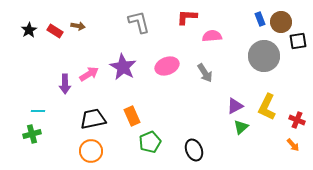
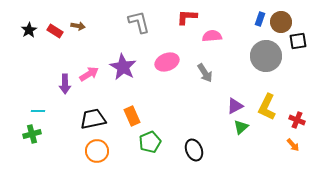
blue rectangle: rotated 40 degrees clockwise
gray circle: moved 2 px right
pink ellipse: moved 4 px up
orange circle: moved 6 px right
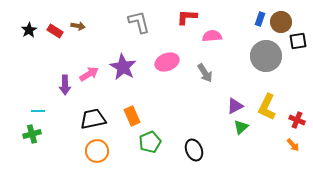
purple arrow: moved 1 px down
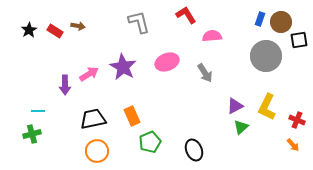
red L-shape: moved 1 px left, 2 px up; rotated 55 degrees clockwise
black square: moved 1 px right, 1 px up
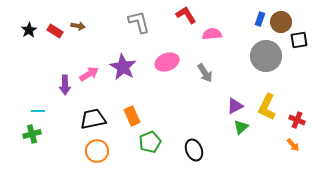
pink semicircle: moved 2 px up
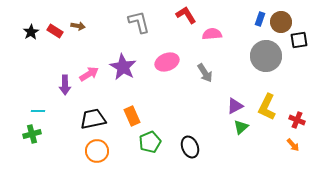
black star: moved 2 px right, 2 px down
black ellipse: moved 4 px left, 3 px up
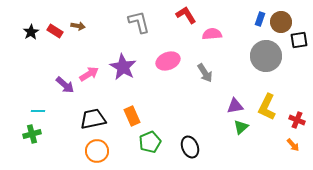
pink ellipse: moved 1 px right, 1 px up
purple arrow: rotated 48 degrees counterclockwise
purple triangle: rotated 18 degrees clockwise
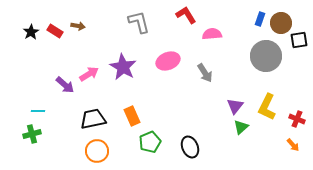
brown circle: moved 1 px down
purple triangle: rotated 42 degrees counterclockwise
red cross: moved 1 px up
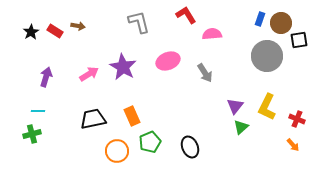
gray circle: moved 1 px right
purple arrow: moved 19 px left, 8 px up; rotated 114 degrees counterclockwise
orange circle: moved 20 px right
